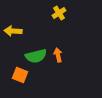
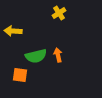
orange square: rotated 14 degrees counterclockwise
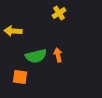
orange square: moved 2 px down
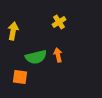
yellow cross: moved 9 px down
yellow arrow: rotated 96 degrees clockwise
green semicircle: moved 1 px down
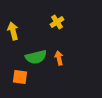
yellow cross: moved 2 px left
yellow arrow: rotated 24 degrees counterclockwise
orange arrow: moved 1 px right, 3 px down
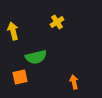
orange arrow: moved 15 px right, 24 px down
orange square: rotated 21 degrees counterclockwise
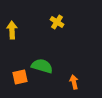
yellow cross: rotated 24 degrees counterclockwise
yellow arrow: moved 1 px left, 1 px up; rotated 12 degrees clockwise
green semicircle: moved 6 px right, 9 px down; rotated 150 degrees counterclockwise
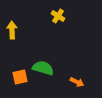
yellow cross: moved 1 px right, 6 px up
green semicircle: moved 1 px right, 2 px down
orange arrow: moved 3 px right; rotated 128 degrees clockwise
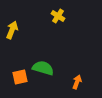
yellow arrow: rotated 24 degrees clockwise
orange arrow: rotated 96 degrees counterclockwise
